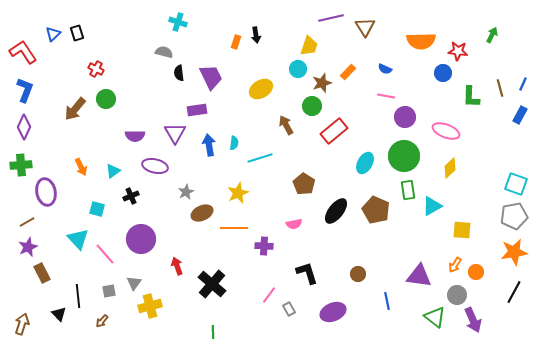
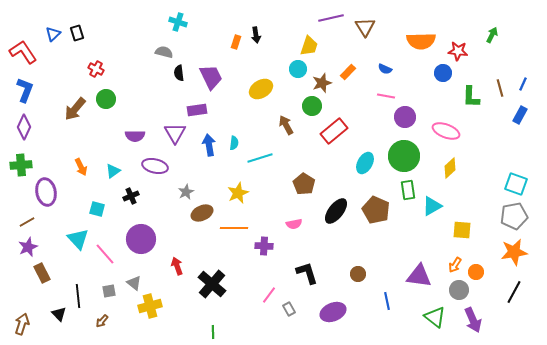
gray triangle at (134, 283): rotated 28 degrees counterclockwise
gray circle at (457, 295): moved 2 px right, 5 px up
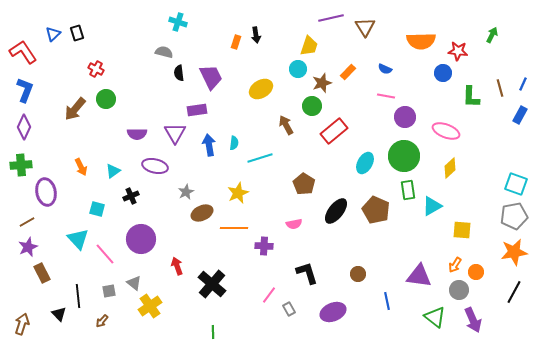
purple semicircle at (135, 136): moved 2 px right, 2 px up
yellow cross at (150, 306): rotated 20 degrees counterclockwise
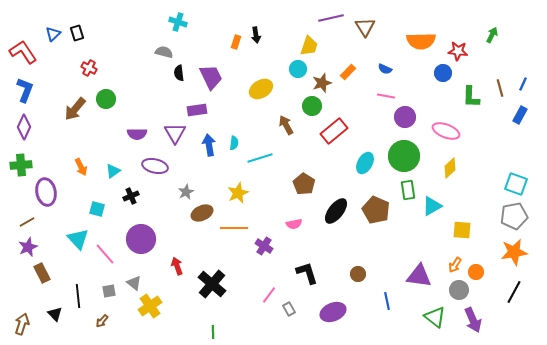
red cross at (96, 69): moved 7 px left, 1 px up
purple cross at (264, 246): rotated 30 degrees clockwise
black triangle at (59, 314): moved 4 px left
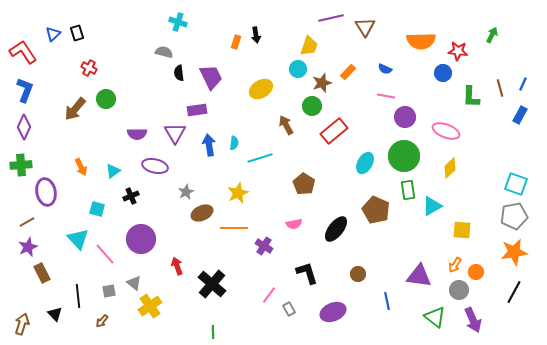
black ellipse at (336, 211): moved 18 px down
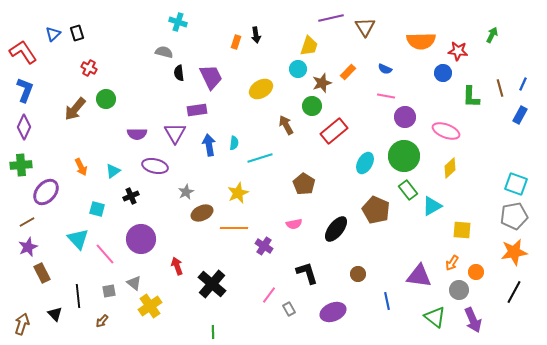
green rectangle at (408, 190): rotated 30 degrees counterclockwise
purple ellipse at (46, 192): rotated 52 degrees clockwise
orange arrow at (455, 265): moved 3 px left, 2 px up
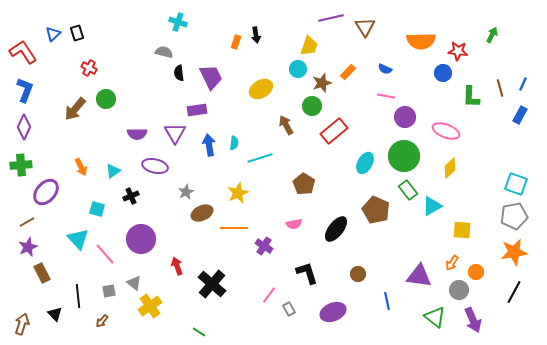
green line at (213, 332): moved 14 px left; rotated 56 degrees counterclockwise
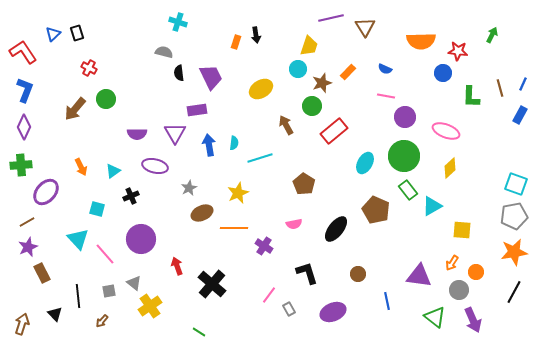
gray star at (186, 192): moved 3 px right, 4 px up
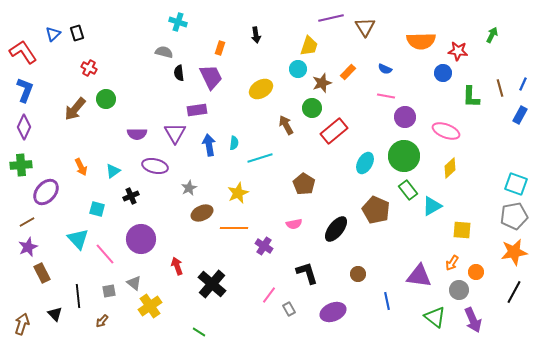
orange rectangle at (236, 42): moved 16 px left, 6 px down
green circle at (312, 106): moved 2 px down
